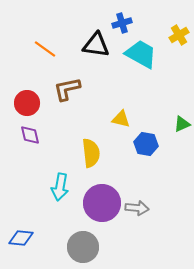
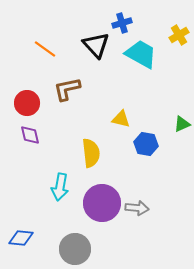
black triangle: rotated 40 degrees clockwise
gray circle: moved 8 px left, 2 px down
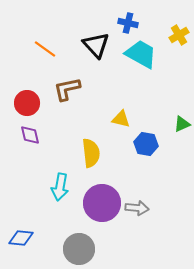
blue cross: moved 6 px right; rotated 30 degrees clockwise
gray circle: moved 4 px right
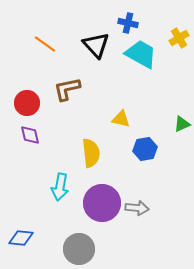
yellow cross: moved 3 px down
orange line: moved 5 px up
blue hexagon: moved 1 px left, 5 px down; rotated 20 degrees counterclockwise
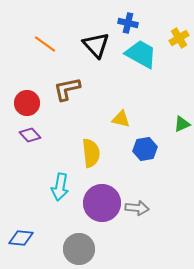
purple diamond: rotated 30 degrees counterclockwise
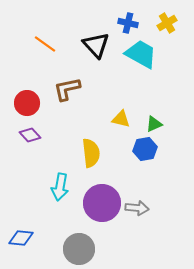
yellow cross: moved 12 px left, 15 px up
green triangle: moved 28 px left
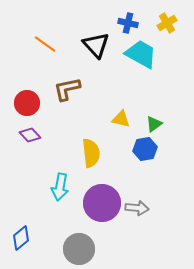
green triangle: rotated 12 degrees counterclockwise
blue diamond: rotated 45 degrees counterclockwise
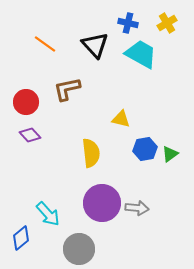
black triangle: moved 1 px left
red circle: moved 1 px left, 1 px up
green triangle: moved 16 px right, 30 px down
cyan arrow: moved 12 px left, 27 px down; rotated 52 degrees counterclockwise
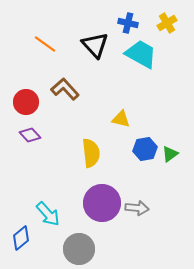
brown L-shape: moved 2 px left; rotated 60 degrees clockwise
